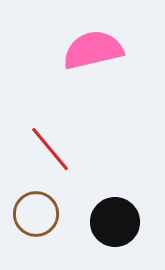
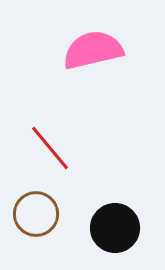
red line: moved 1 px up
black circle: moved 6 px down
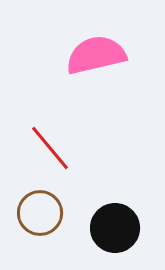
pink semicircle: moved 3 px right, 5 px down
brown circle: moved 4 px right, 1 px up
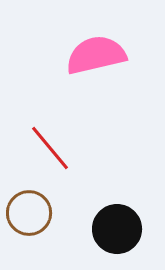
brown circle: moved 11 px left
black circle: moved 2 px right, 1 px down
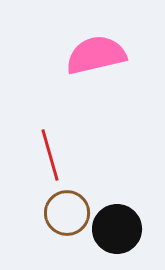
red line: moved 7 px down; rotated 24 degrees clockwise
brown circle: moved 38 px right
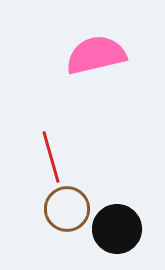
red line: moved 1 px right, 2 px down
brown circle: moved 4 px up
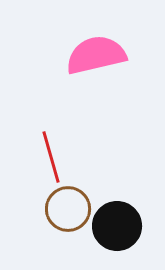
brown circle: moved 1 px right
black circle: moved 3 px up
